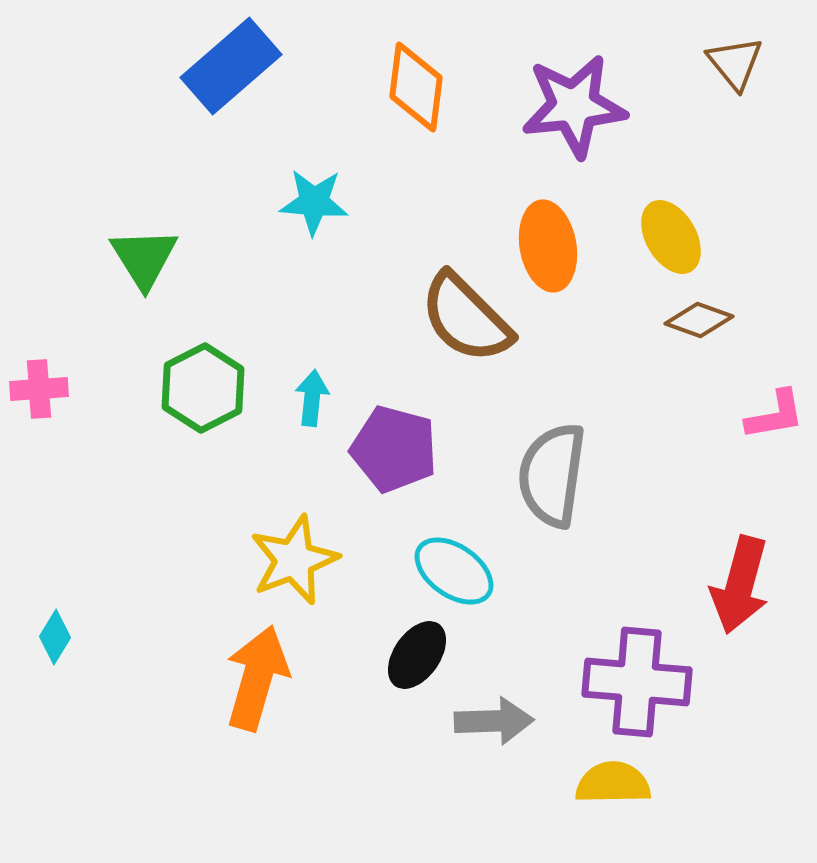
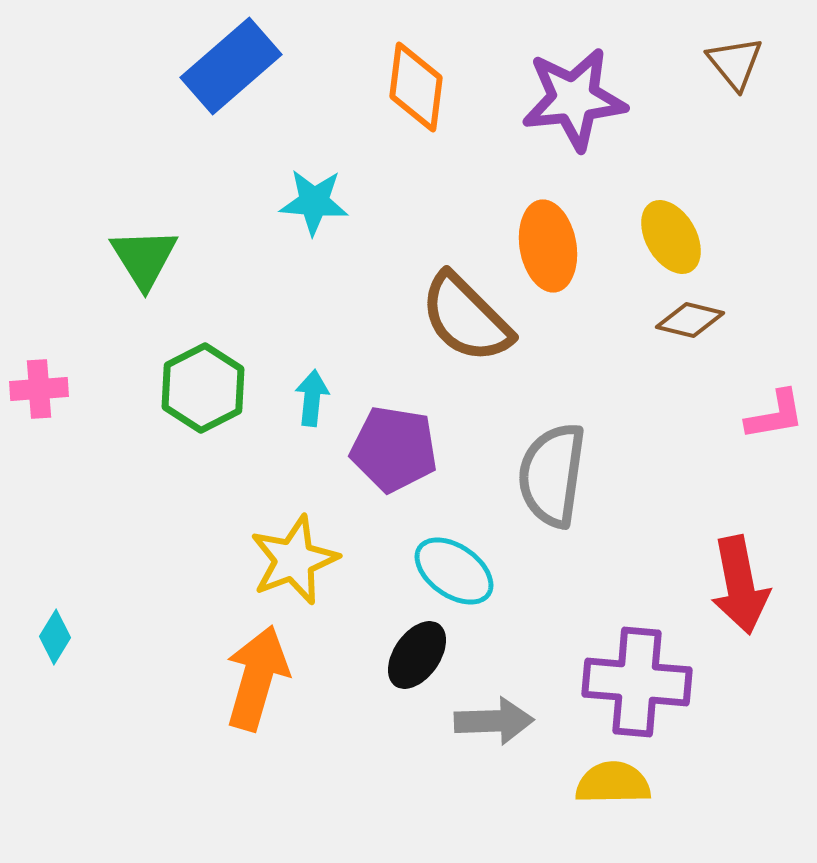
purple star: moved 7 px up
brown diamond: moved 9 px left; rotated 6 degrees counterclockwise
purple pentagon: rotated 6 degrees counterclockwise
red arrow: rotated 26 degrees counterclockwise
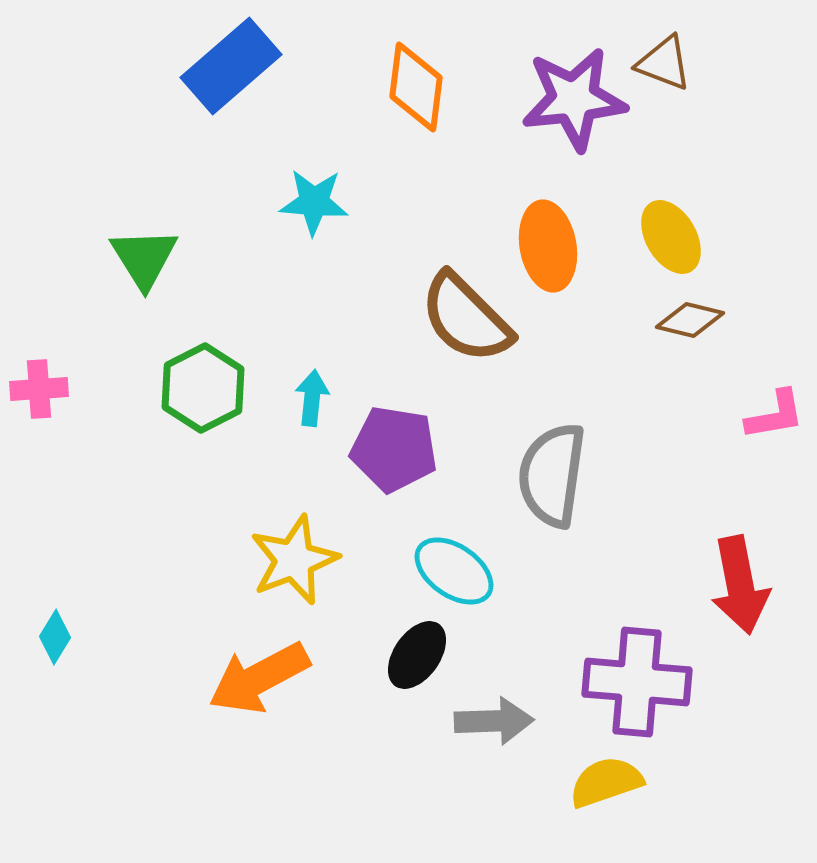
brown triangle: moved 71 px left; rotated 30 degrees counterclockwise
orange arrow: moved 2 px right; rotated 134 degrees counterclockwise
yellow semicircle: moved 7 px left, 1 px up; rotated 18 degrees counterclockwise
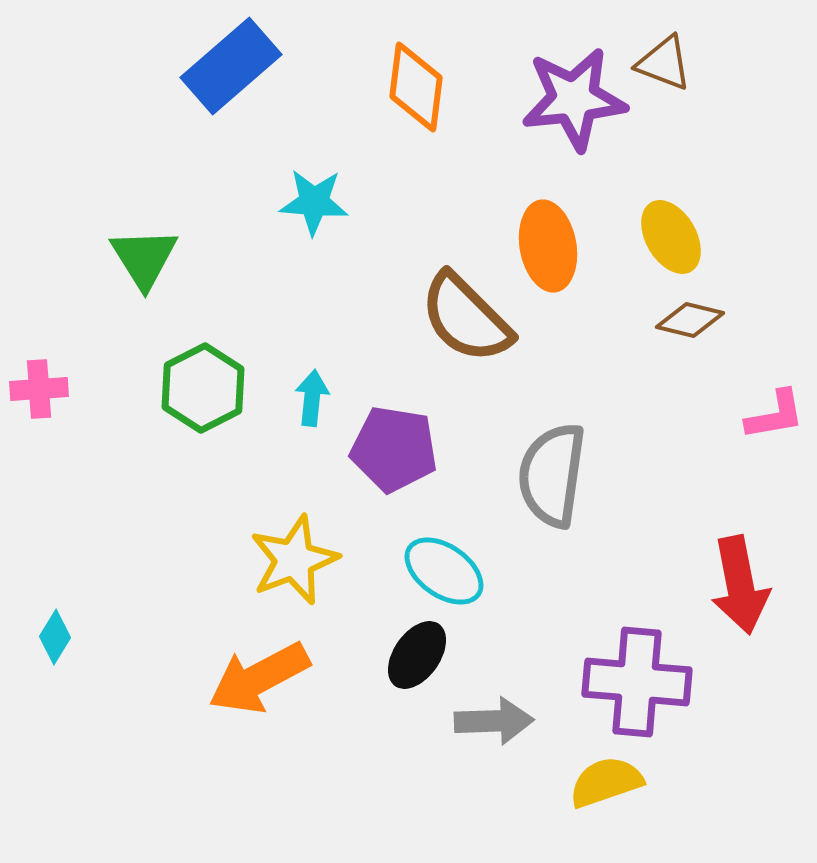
cyan ellipse: moved 10 px left
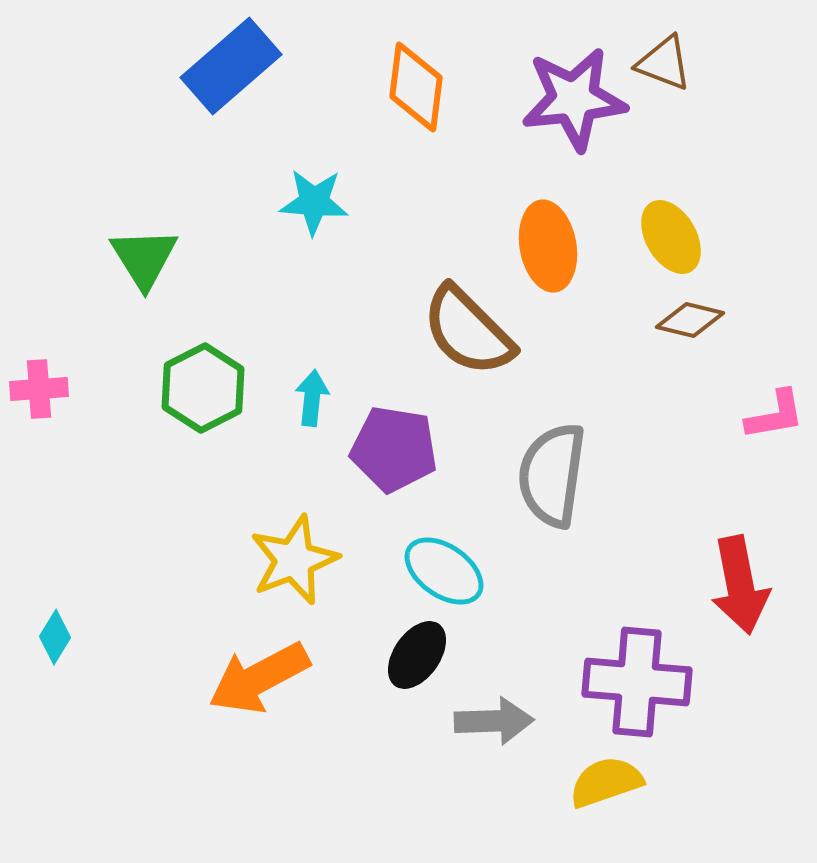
brown semicircle: moved 2 px right, 13 px down
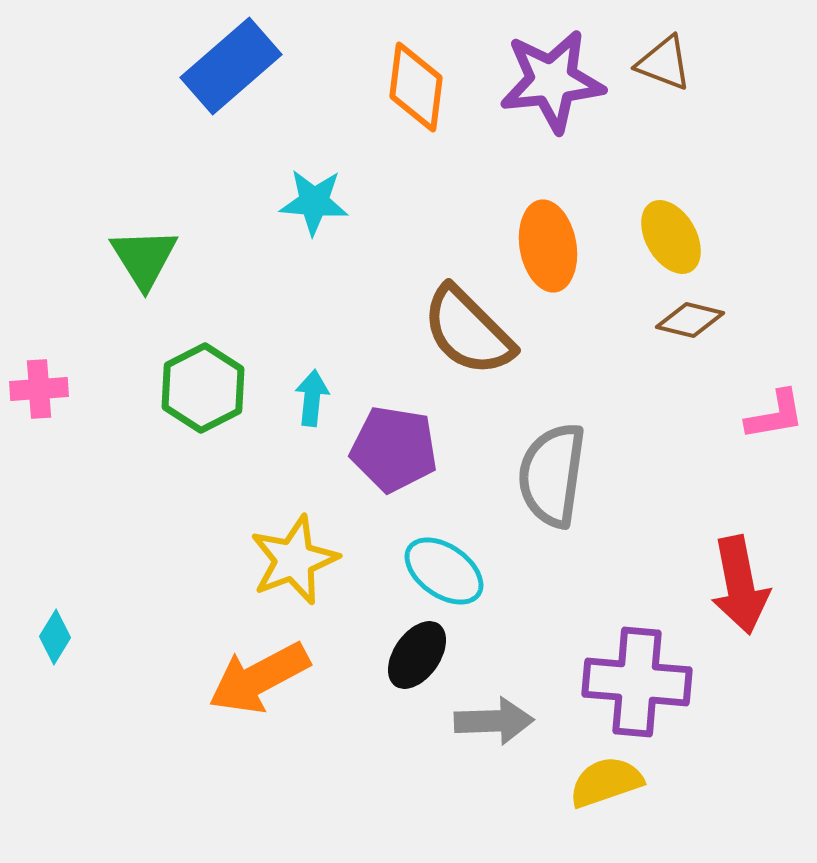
purple star: moved 22 px left, 18 px up
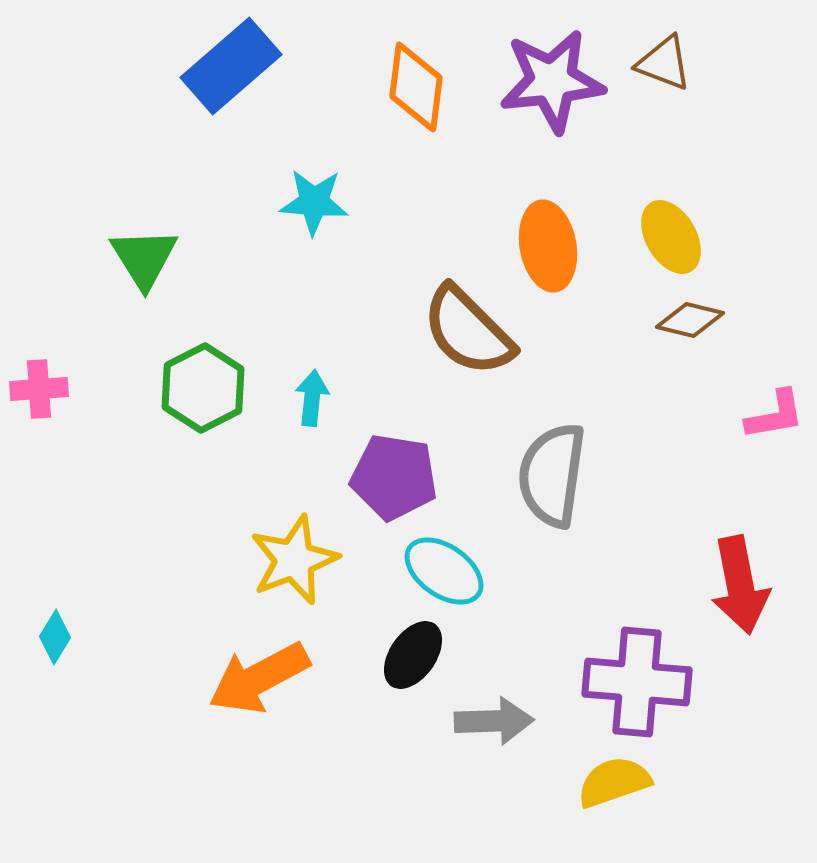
purple pentagon: moved 28 px down
black ellipse: moved 4 px left
yellow semicircle: moved 8 px right
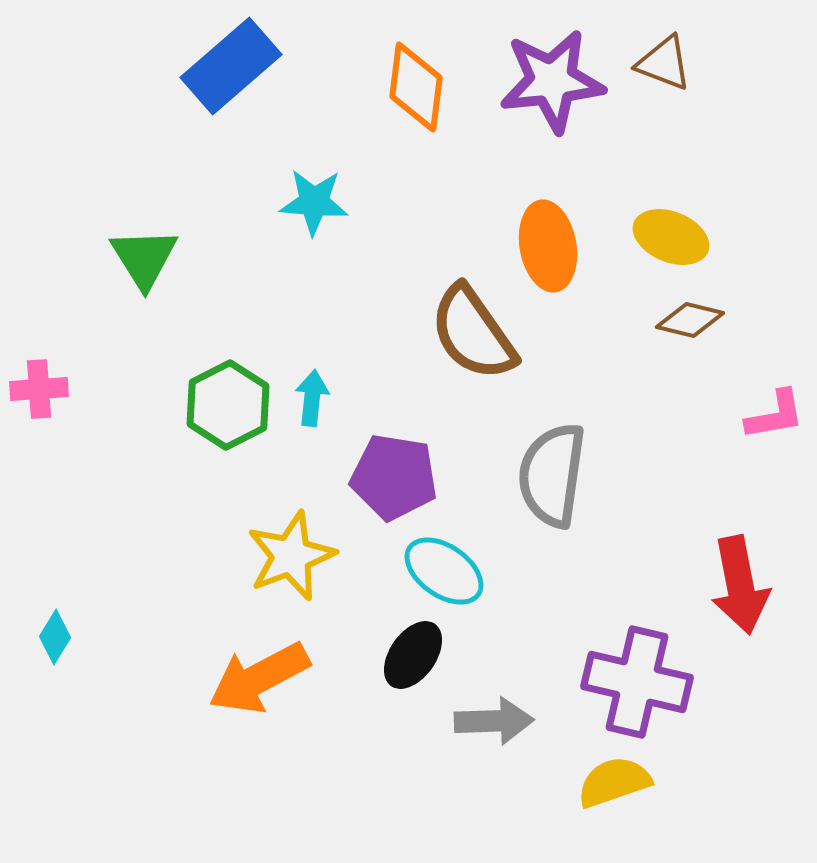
yellow ellipse: rotated 38 degrees counterclockwise
brown semicircle: moved 5 px right, 2 px down; rotated 10 degrees clockwise
green hexagon: moved 25 px right, 17 px down
yellow star: moved 3 px left, 4 px up
purple cross: rotated 8 degrees clockwise
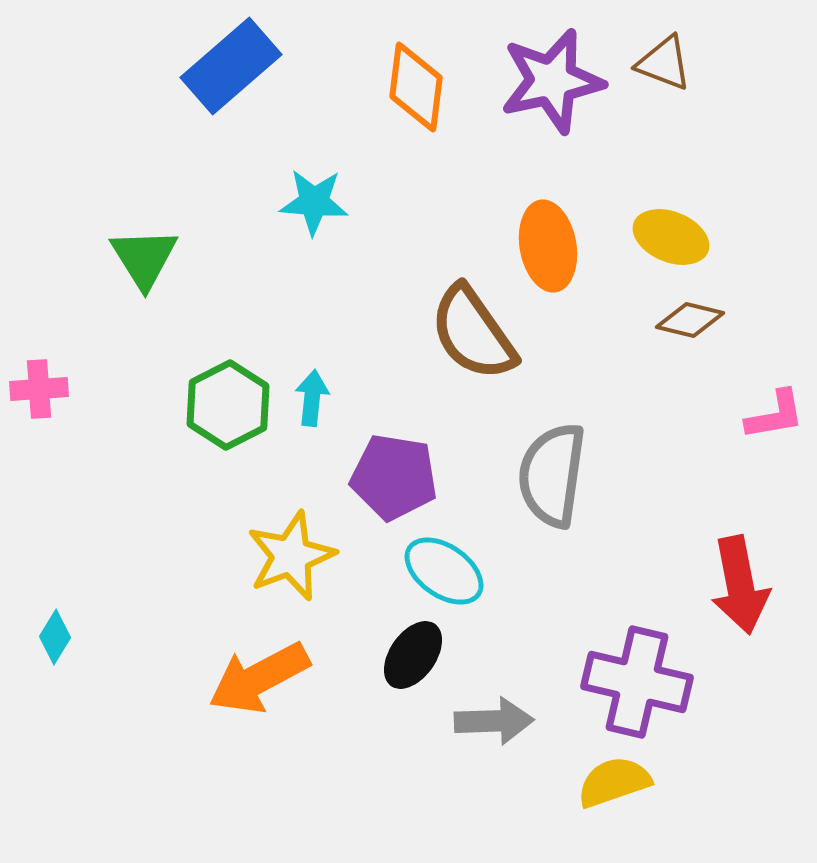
purple star: rotated 6 degrees counterclockwise
